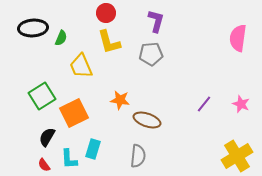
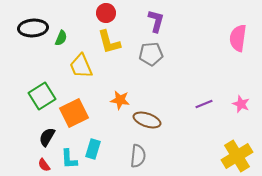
purple line: rotated 30 degrees clockwise
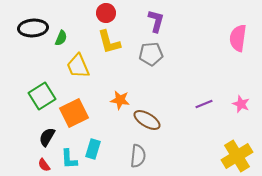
yellow trapezoid: moved 3 px left
brown ellipse: rotated 12 degrees clockwise
